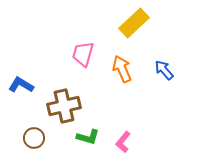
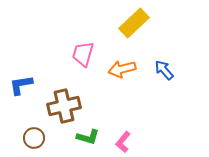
orange arrow: rotated 80 degrees counterclockwise
blue L-shape: rotated 40 degrees counterclockwise
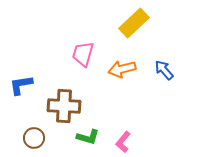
brown cross: rotated 16 degrees clockwise
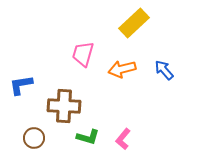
pink L-shape: moved 3 px up
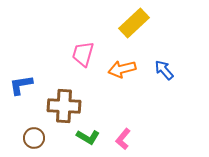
green L-shape: rotated 15 degrees clockwise
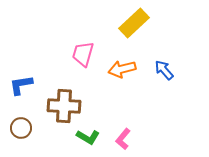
brown circle: moved 13 px left, 10 px up
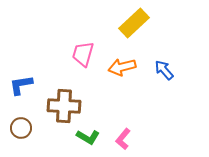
orange arrow: moved 2 px up
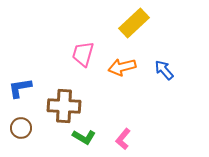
blue L-shape: moved 1 px left, 3 px down
green L-shape: moved 4 px left
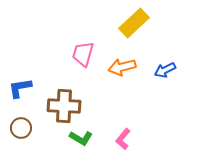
blue arrow: moved 1 px right; rotated 75 degrees counterclockwise
green L-shape: moved 3 px left, 1 px down
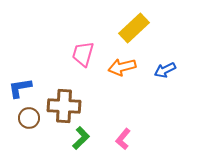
yellow rectangle: moved 5 px down
brown circle: moved 8 px right, 10 px up
green L-shape: rotated 75 degrees counterclockwise
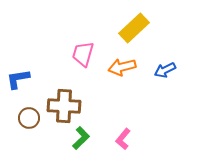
blue L-shape: moved 2 px left, 9 px up
